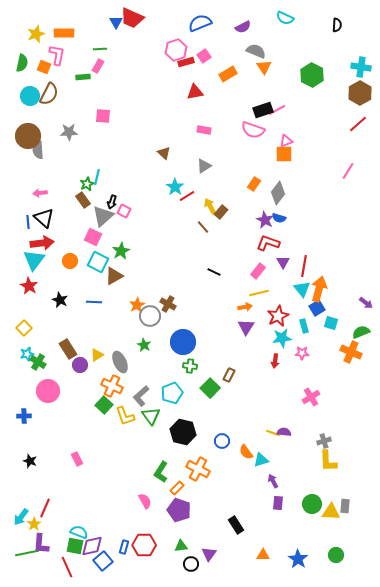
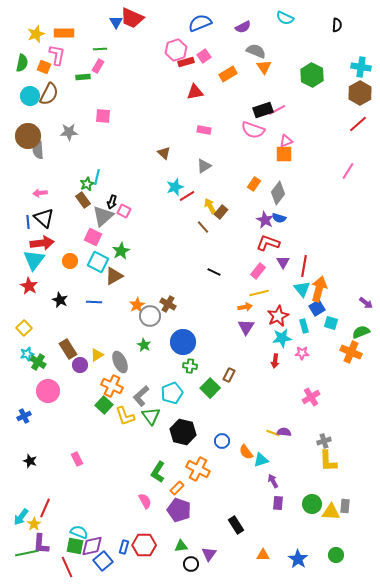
cyan star at (175, 187): rotated 18 degrees clockwise
blue cross at (24, 416): rotated 24 degrees counterclockwise
green L-shape at (161, 472): moved 3 px left
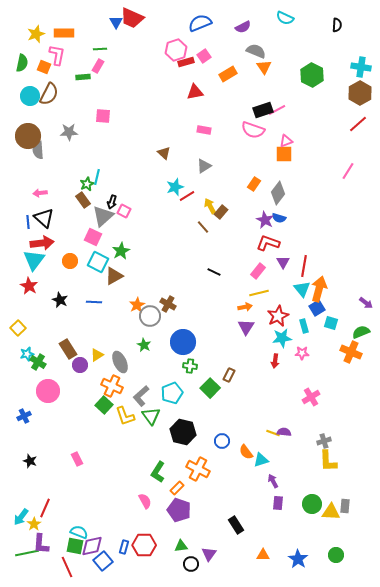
yellow square at (24, 328): moved 6 px left
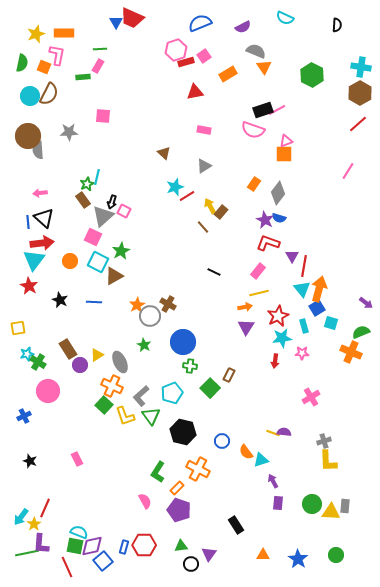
purple triangle at (283, 262): moved 9 px right, 6 px up
yellow square at (18, 328): rotated 35 degrees clockwise
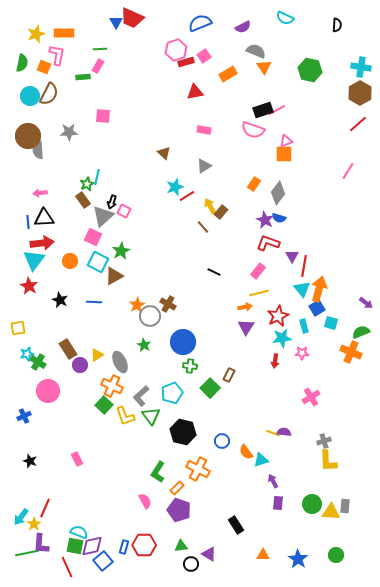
green hexagon at (312, 75): moved 2 px left, 5 px up; rotated 15 degrees counterclockwise
black triangle at (44, 218): rotated 45 degrees counterclockwise
purple triangle at (209, 554): rotated 35 degrees counterclockwise
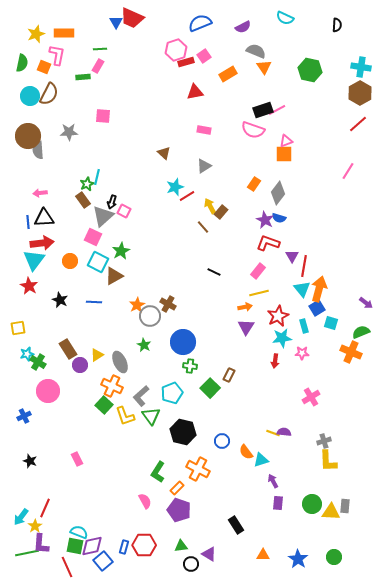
yellow star at (34, 524): moved 1 px right, 2 px down
green circle at (336, 555): moved 2 px left, 2 px down
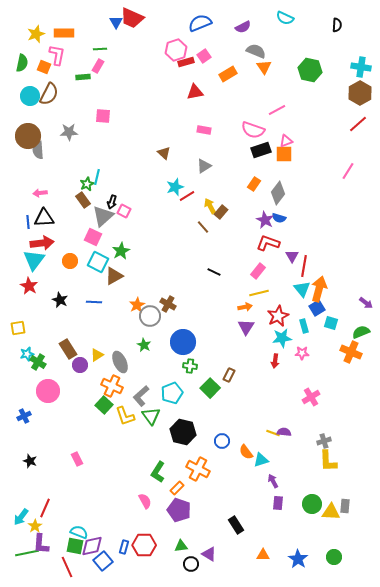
black rectangle at (263, 110): moved 2 px left, 40 px down
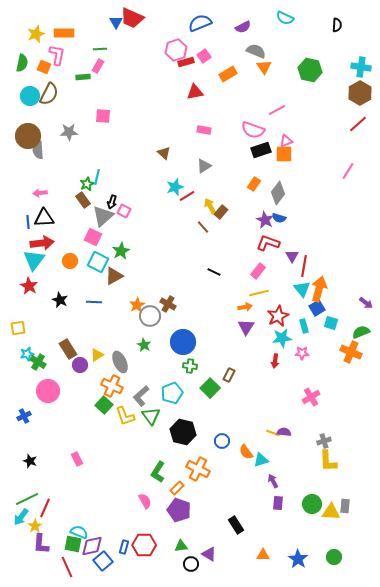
green square at (75, 546): moved 2 px left, 2 px up
green line at (27, 553): moved 54 px up; rotated 15 degrees counterclockwise
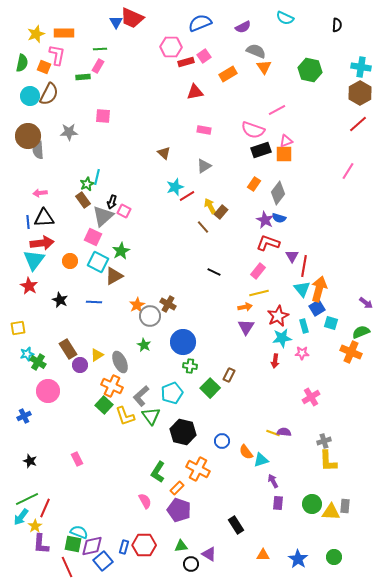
pink hexagon at (176, 50): moved 5 px left, 3 px up; rotated 20 degrees clockwise
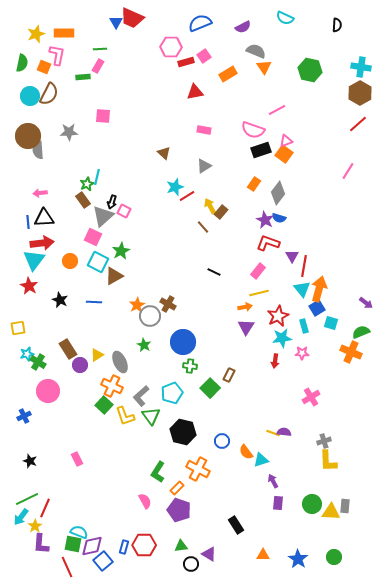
orange square at (284, 154): rotated 36 degrees clockwise
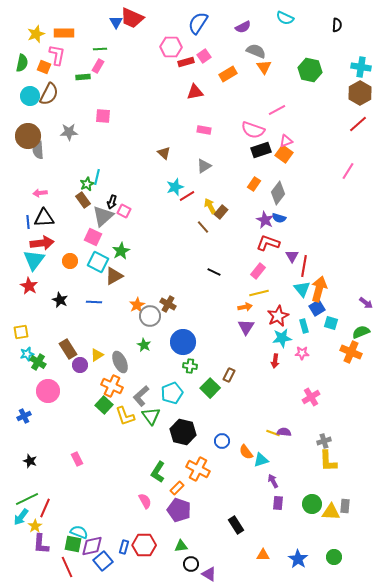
blue semicircle at (200, 23): moved 2 px left; rotated 35 degrees counterclockwise
yellow square at (18, 328): moved 3 px right, 4 px down
purple triangle at (209, 554): moved 20 px down
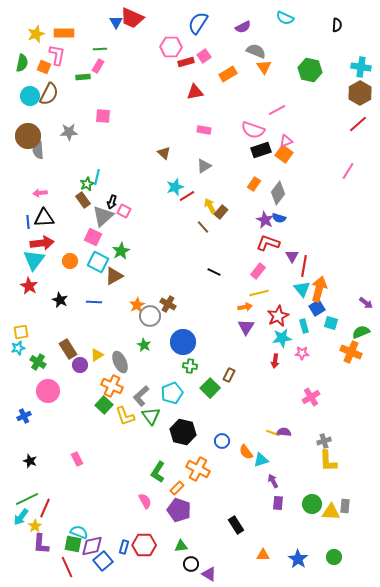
cyan star at (27, 354): moved 9 px left, 6 px up
